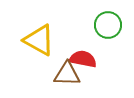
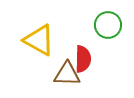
red semicircle: rotated 80 degrees clockwise
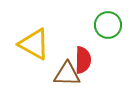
yellow triangle: moved 5 px left, 4 px down
red semicircle: moved 1 px down
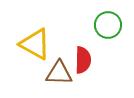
yellow triangle: moved 1 px right
brown triangle: moved 8 px left, 1 px up
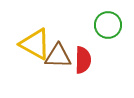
brown triangle: moved 1 px left, 17 px up
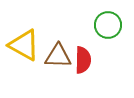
yellow triangle: moved 11 px left, 1 px down
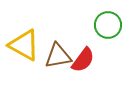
brown triangle: rotated 12 degrees counterclockwise
red semicircle: rotated 36 degrees clockwise
